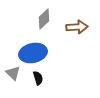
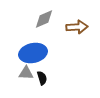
gray diamond: rotated 20 degrees clockwise
gray triangle: moved 13 px right; rotated 42 degrees counterclockwise
black semicircle: moved 4 px right
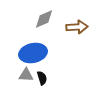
gray triangle: moved 2 px down
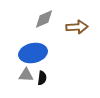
black semicircle: rotated 24 degrees clockwise
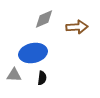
gray triangle: moved 12 px left
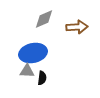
gray triangle: moved 13 px right, 4 px up
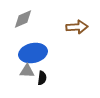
gray diamond: moved 21 px left
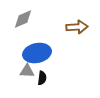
blue ellipse: moved 4 px right
